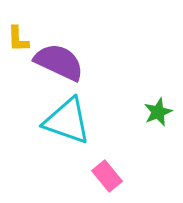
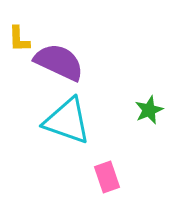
yellow L-shape: moved 1 px right
green star: moved 9 px left, 2 px up
pink rectangle: moved 1 px down; rotated 20 degrees clockwise
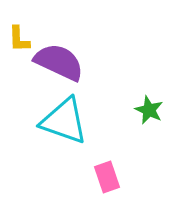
green star: rotated 24 degrees counterclockwise
cyan triangle: moved 3 px left
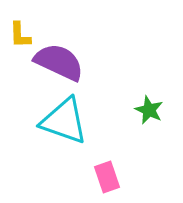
yellow L-shape: moved 1 px right, 4 px up
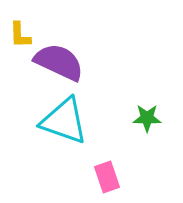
green star: moved 2 px left, 8 px down; rotated 24 degrees counterclockwise
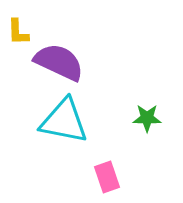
yellow L-shape: moved 2 px left, 3 px up
cyan triangle: rotated 8 degrees counterclockwise
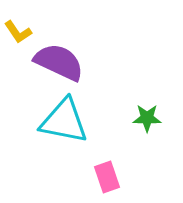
yellow L-shape: rotated 32 degrees counterclockwise
